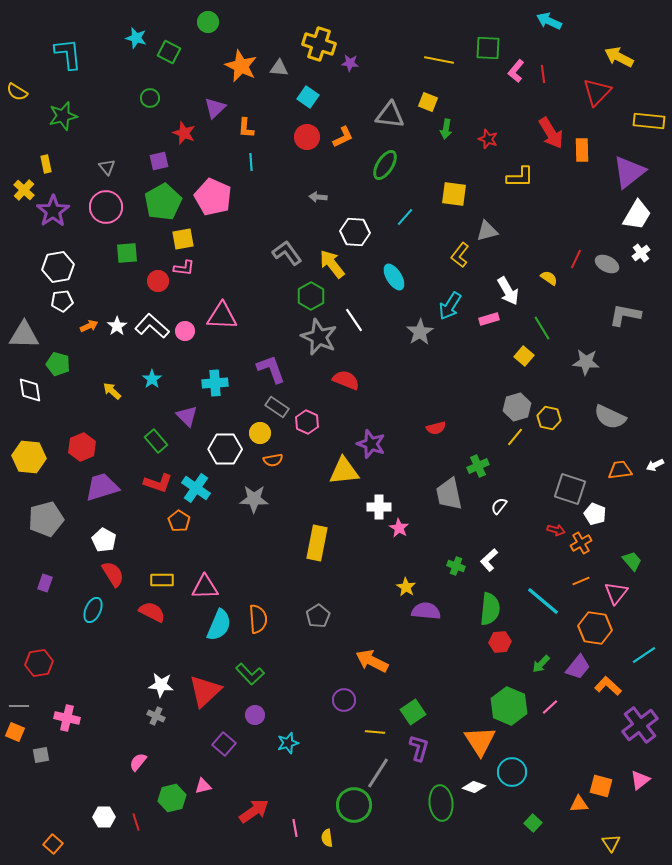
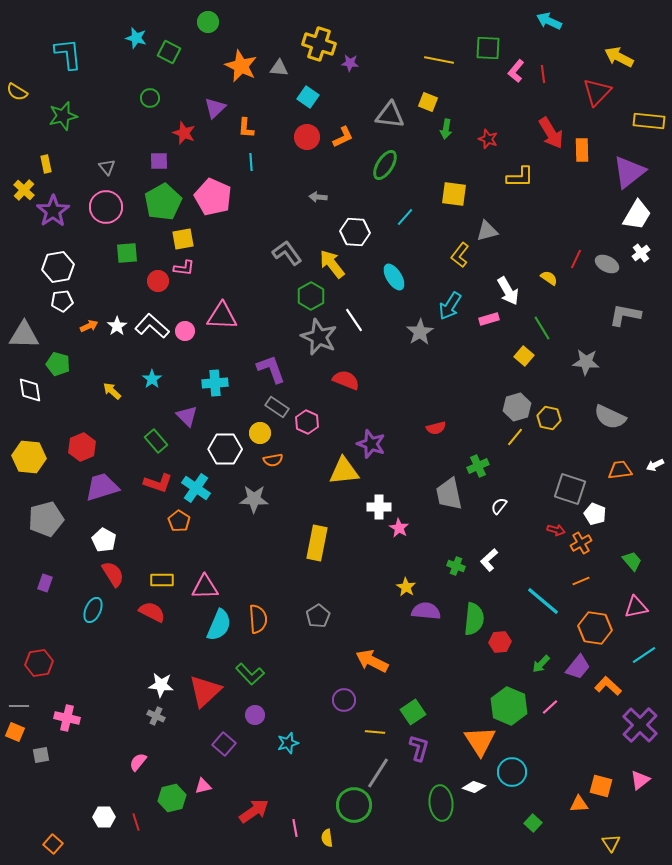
purple square at (159, 161): rotated 12 degrees clockwise
pink triangle at (616, 593): moved 20 px right, 14 px down; rotated 40 degrees clockwise
green semicircle at (490, 609): moved 16 px left, 10 px down
purple cross at (640, 725): rotated 9 degrees counterclockwise
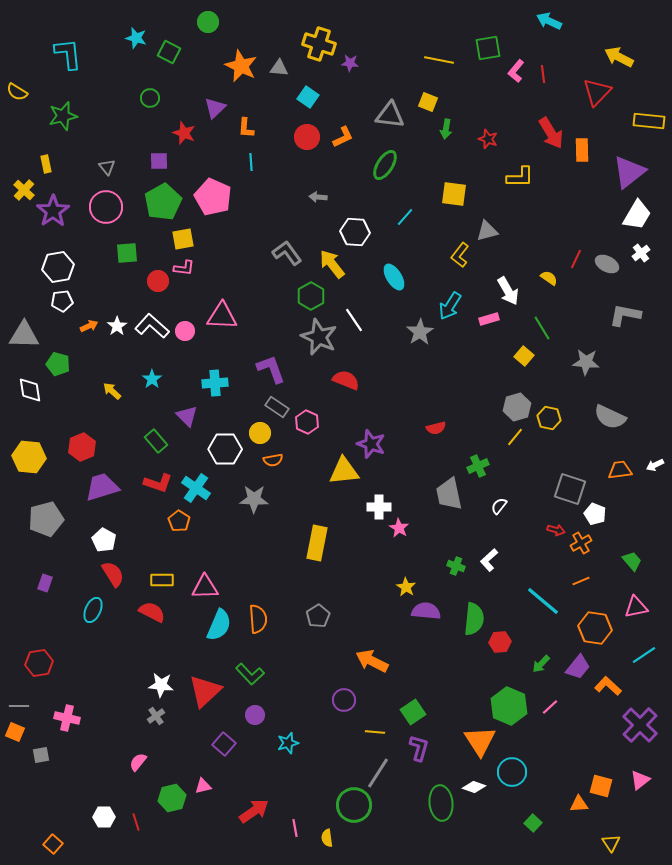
green square at (488, 48): rotated 12 degrees counterclockwise
gray cross at (156, 716): rotated 30 degrees clockwise
